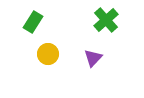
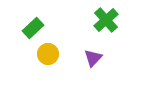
green rectangle: moved 6 px down; rotated 15 degrees clockwise
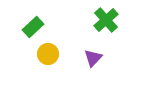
green rectangle: moved 1 px up
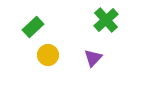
yellow circle: moved 1 px down
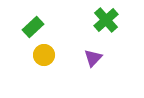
yellow circle: moved 4 px left
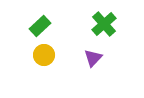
green cross: moved 2 px left, 4 px down
green rectangle: moved 7 px right, 1 px up
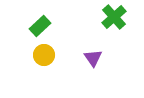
green cross: moved 10 px right, 7 px up
purple triangle: rotated 18 degrees counterclockwise
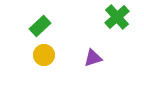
green cross: moved 3 px right
purple triangle: rotated 48 degrees clockwise
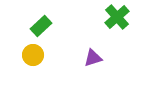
green rectangle: moved 1 px right
yellow circle: moved 11 px left
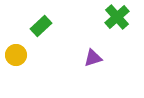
yellow circle: moved 17 px left
